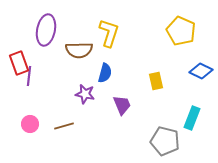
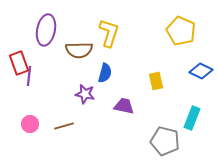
purple trapezoid: moved 2 px right, 1 px down; rotated 55 degrees counterclockwise
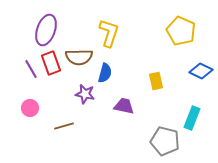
purple ellipse: rotated 8 degrees clockwise
brown semicircle: moved 7 px down
red rectangle: moved 32 px right
purple line: moved 2 px right, 7 px up; rotated 36 degrees counterclockwise
pink circle: moved 16 px up
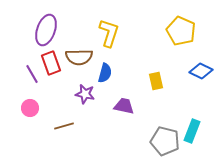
purple line: moved 1 px right, 5 px down
cyan rectangle: moved 13 px down
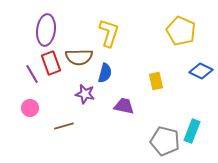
purple ellipse: rotated 12 degrees counterclockwise
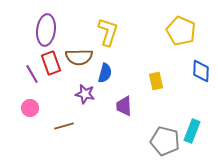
yellow L-shape: moved 1 px left, 1 px up
blue diamond: rotated 65 degrees clockwise
purple trapezoid: rotated 105 degrees counterclockwise
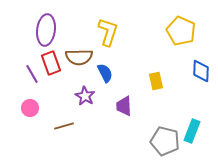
blue semicircle: rotated 42 degrees counterclockwise
purple star: moved 2 px down; rotated 18 degrees clockwise
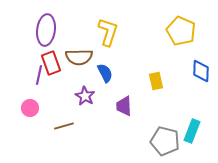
purple line: moved 7 px right, 1 px down; rotated 42 degrees clockwise
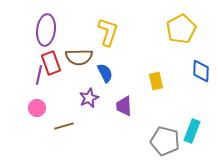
yellow pentagon: moved 2 px up; rotated 20 degrees clockwise
purple star: moved 4 px right, 2 px down; rotated 18 degrees clockwise
pink circle: moved 7 px right
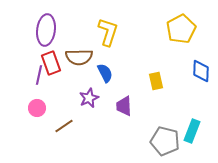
brown line: rotated 18 degrees counterclockwise
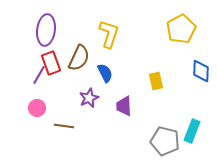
yellow L-shape: moved 1 px right, 2 px down
brown semicircle: moved 1 px down; rotated 64 degrees counterclockwise
purple line: rotated 18 degrees clockwise
brown line: rotated 42 degrees clockwise
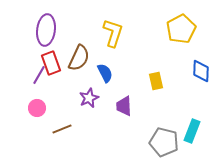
yellow L-shape: moved 4 px right, 1 px up
brown line: moved 2 px left, 3 px down; rotated 30 degrees counterclockwise
gray pentagon: moved 1 px left, 1 px down
